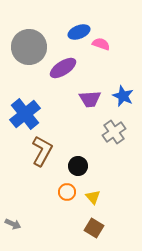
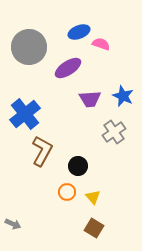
purple ellipse: moved 5 px right
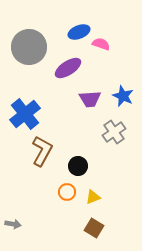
yellow triangle: rotated 49 degrees clockwise
gray arrow: rotated 14 degrees counterclockwise
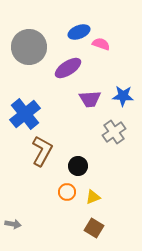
blue star: rotated 20 degrees counterclockwise
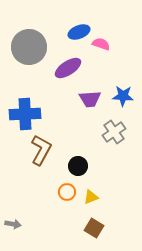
blue cross: rotated 36 degrees clockwise
brown L-shape: moved 1 px left, 1 px up
yellow triangle: moved 2 px left
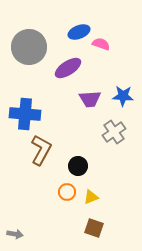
blue cross: rotated 8 degrees clockwise
gray arrow: moved 2 px right, 10 px down
brown square: rotated 12 degrees counterclockwise
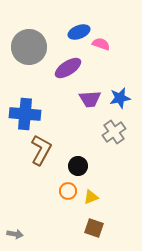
blue star: moved 3 px left, 2 px down; rotated 15 degrees counterclockwise
orange circle: moved 1 px right, 1 px up
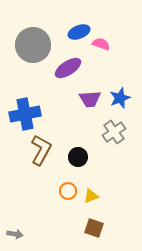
gray circle: moved 4 px right, 2 px up
blue star: rotated 10 degrees counterclockwise
blue cross: rotated 16 degrees counterclockwise
black circle: moved 9 px up
yellow triangle: moved 1 px up
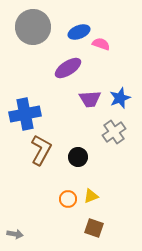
gray circle: moved 18 px up
orange circle: moved 8 px down
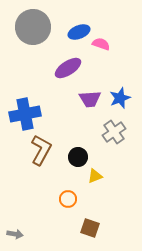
yellow triangle: moved 4 px right, 20 px up
brown square: moved 4 px left
